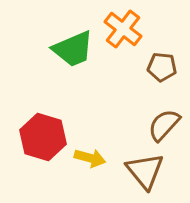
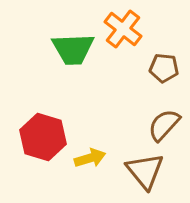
green trapezoid: rotated 21 degrees clockwise
brown pentagon: moved 2 px right, 1 px down
yellow arrow: rotated 32 degrees counterclockwise
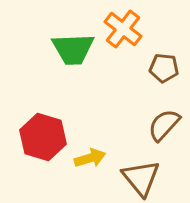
brown triangle: moved 4 px left, 7 px down
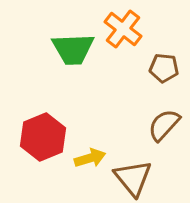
red hexagon: rotated 21 degrees clockwise
brown triangle: moved 8 px left
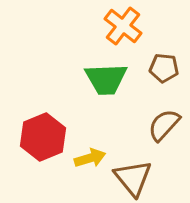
orange cross: moved 3 px up
green trapezoid: moved 33 px right, 30 px down
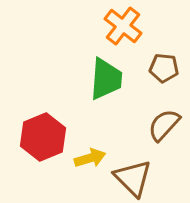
green trapezoid: rotated 84 degrees counterclockwise
brown triangle: rotated 6 degrees counterclockwise
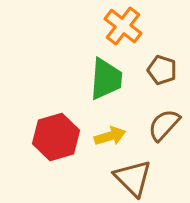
brown pentagon: moved 2 px left, 2 px down; rotated 12 degrees clockwise
red hexagon: moved 13 px right; rotated 6 degrees clockwise
yellow arrow: moved 20 px right, 22 px up
